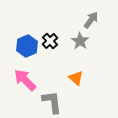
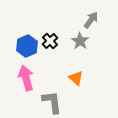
pink arrow: moved 1 px right, 2 px up; rotated 30 degrees clockwise
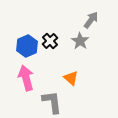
orange triangle: moved 5 px left
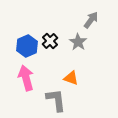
gray star: moved 2 px left, 1 px down
orange triangle: rotated 21 degrees counterclockwise
gray L-shape: moved 4 px right, 2 px up
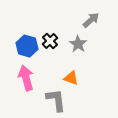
gray arrow: rotated 12 degrees clockwise
gray star: moved 2 px down
blue hexagon: rotated 20 degrees counterclockwise
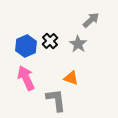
blue hexagon: moved 1 px left; rotated 20 degrees clockwise
pink arrow: rotated 10 degrees counterclockwise
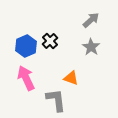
gray star: moved 13 px right, 3 px down
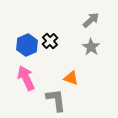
blue hexagon: moved 1 px right, 1 px up
